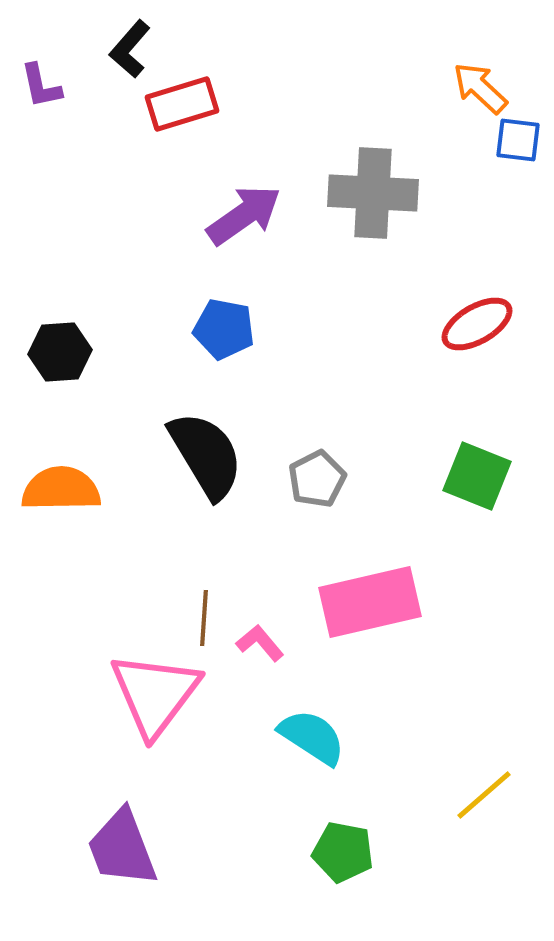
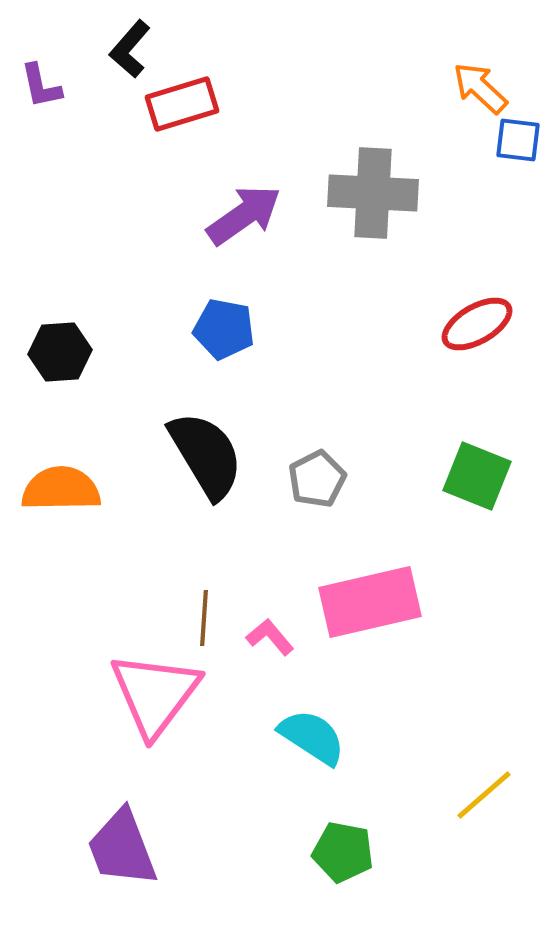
pink L-shape: moved 10 px right, 6 px up
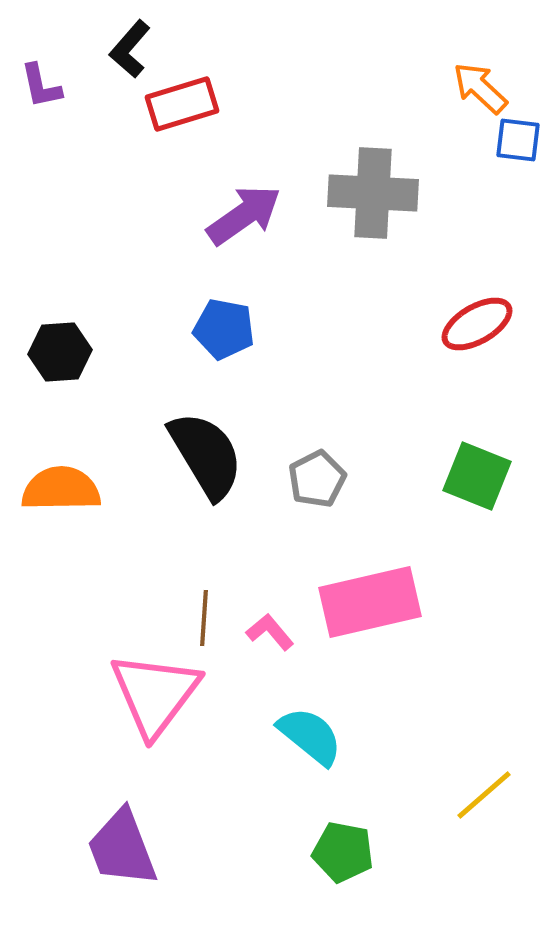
pink L-shape: moved 5 px up
cyan semicircle: moved 2 px left, 1 px up; rotated 6 degrees clockwise
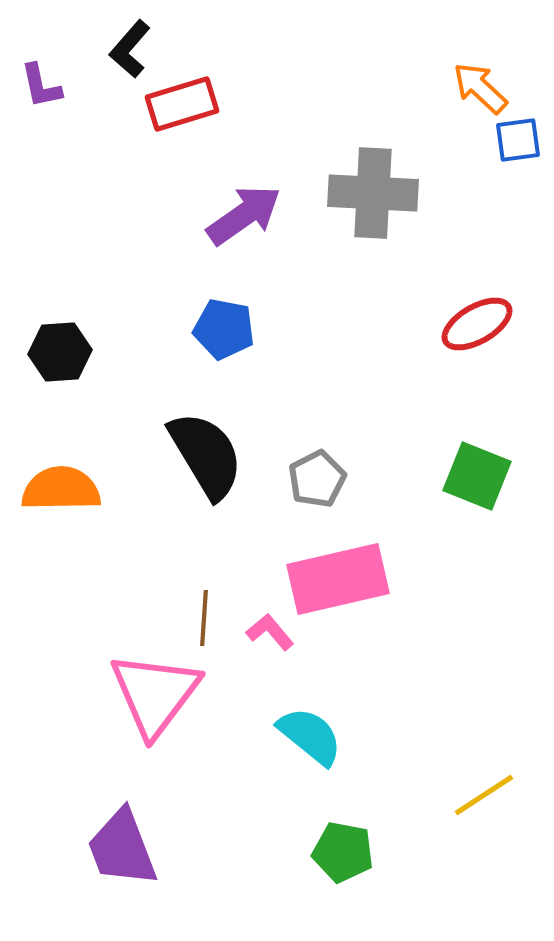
blue square: rotated 15 degrees counterclockwise
pink rectangle: moved 32 px left, 23 px up
yellow line: rotated 8 degrees clockwise
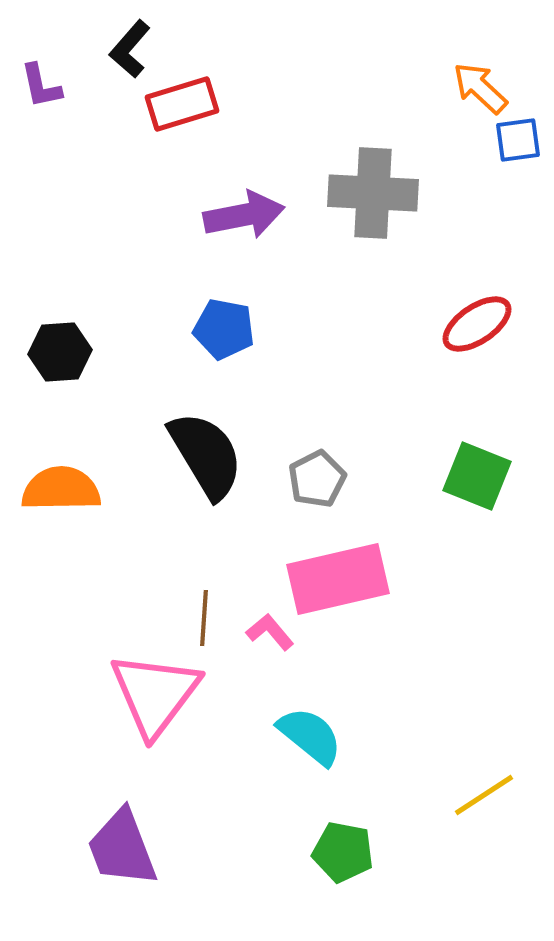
purple arrow: rotated 24 degrees clockwise
red ellipse: rotated 4 degrees counterclockwise
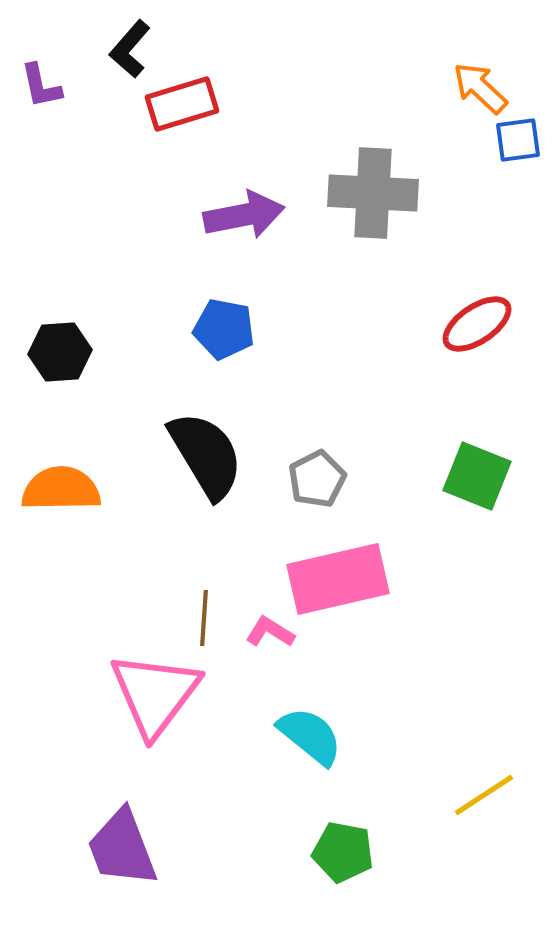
pink L-shape: rotated 18 degrees counterclockwise
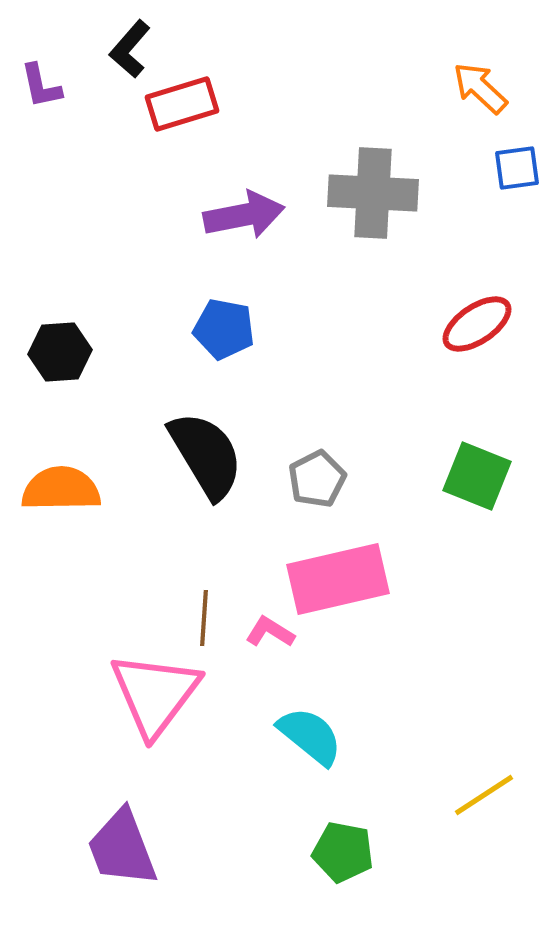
blue square: moved 1 px left, 28 px down
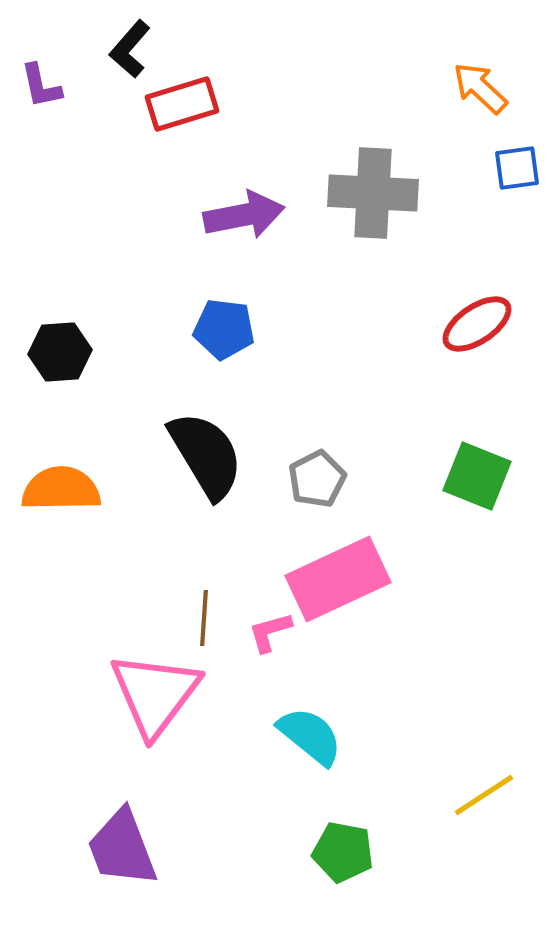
blue pentagon: rotated 4 degrees counterclockwise
pink rectangle: rotated 12 degrees counterclockwise
pink L-shape: rotated 48 degrees counterclockwise
